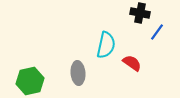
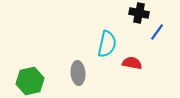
black cross: moved 1 px left
cyan semicircle: moved 1 px right, 1 px up
red semicircle: rotated 24 degrees counterclockwise
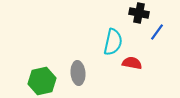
cyan semicircle: moved 6 px right, 2 px up
green hexagon: moved 12 px right
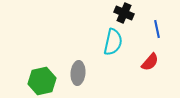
black cross: moved 15 px left; rotated 12 degrees clockwise
blue line: moved 3 px up; rotated 48 degrees counterclockwise
red semicircle: moved 18 px right, 1 px up; rotated 120 degrees clockwise
gray ellipse: rotated 10 degrees clockwise
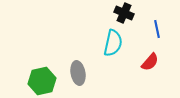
cyan semicircle: moved 1 px down
gray ellipse: rotated 15 degrees counterclockwise
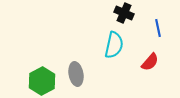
blue line: moved 1 px right, 1 px up
cyan semicircle: moved 1 px right, 2 px down
gray ellipse: moved 2 px left, 1 px down
green hexagon: rotated 16 degrees counterclockwise
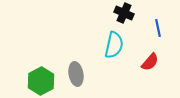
green hexagon: moved 1 px left
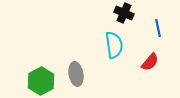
cyan semicircle: rotated 20 degrees counterclockwise
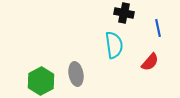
black cross: rotated 12 degrees counterclockwise
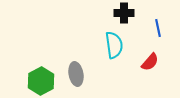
black cross: rotated 12 degrees counterclockwise
